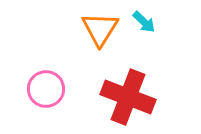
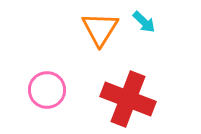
pink circle: moved 1 px right, 1 px down
red cross: moved 2 px down
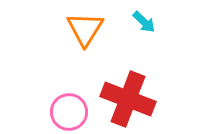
orange triangle: moved 15 px left
pink circle: moved 22 px right, 22 px down
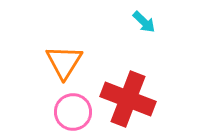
orange triangle: moved 21 px left, 33 px down
pink circle: moved 4 px right
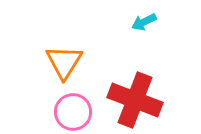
cyan arrow: rotated 110 degrees clockwise
red cross: moved 7 px right, 1 px down
